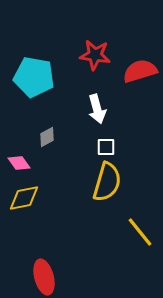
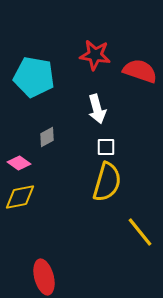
red semicircle: rotated 36 degrees clockwise
pink diamond: rotated 20 degrees counterclockwise
yellow diamond: moved 4 px left, 1 px up
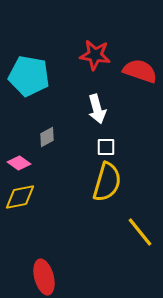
cyan pentagon: moved 5 px left, 1 px up
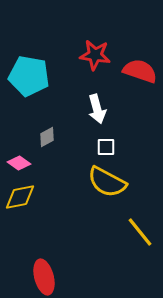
yellow semicircle: rotated 102 degrees clockwise
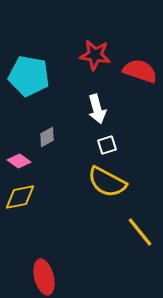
white square: moved 1 px right, 2 px up; rotated 18 degrees counterclockwise
pink diamond: moved 2 px up
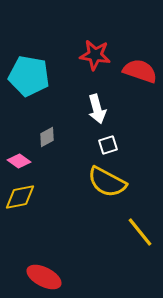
white square: moved 1 px right
red ellipse: rotated 48 degrees counterclockwise
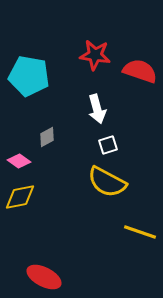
yellow line: rotated 32 degrees counterclockwise
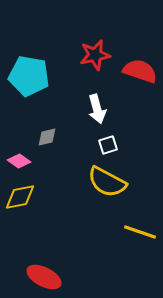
red star: rotated 20 degrees counterclockwise
gray diamond: rotated 15 degrees clockwise
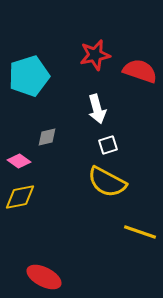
cyan pentagon: rotated 27 degrees counterclockwise
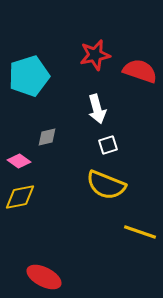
yellow semicircle: moved 1 px left, 3 px down; rotated 6 degrees counterclockwise
